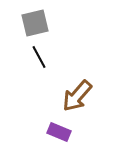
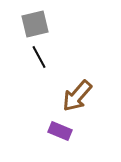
gray square: moved 1 px down
purple rectangle: moved 1 px right, 1 px up
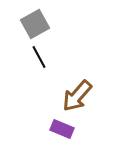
gray square: rotated 16 degrees counterclockwise
purple rectangle: moved 2 px right, 2 px up
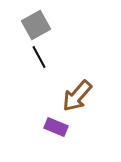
gray square: moved 1 px right, 1 px down
purple rectangle: moved 6 px left, 2 px up
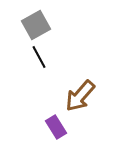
brown arrow: moved 3 px right
purple rectangle: rotated 35 degrees clockwise
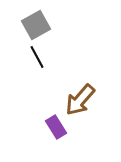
black line: moved 2 px left
brown arrow: moved 4 px down
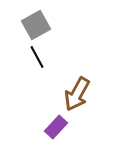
brown arrow: moved 3 px left, 6 px up; rotated 12 degrees counterclockwise
purple rectangle: rotated 75 degrees clockwise
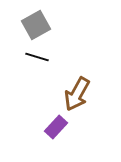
black line: rotated 45 degrees counterclockwise
